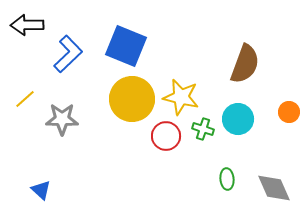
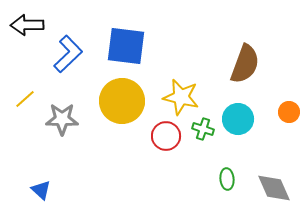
blue square: rotated 15 degrees counterclockwise
yellow circle: moved 10 px left, 2 px down
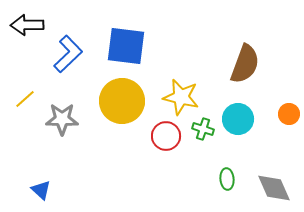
orange circle: moved 2 px down
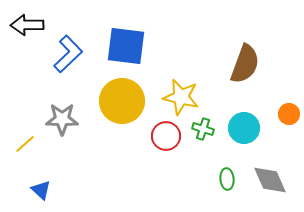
yellow line: moved 45 px down
cyan circle: moved 6 px right, 9 px down
gray diamond: moved 4 px left, 8 px up
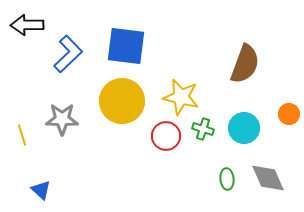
yellow line: moved 3 px left, 9 px up; rotated 65 degrees counterclockwise
gray diamond: moved 2 px left, 2 px up
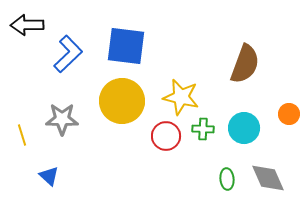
green cross: rotated 15 degrees counterclockwise
blue triangle: moved 8 px right, 14 px up
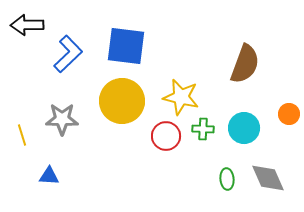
blue triangle: rotated 40 degrees counterclockwise
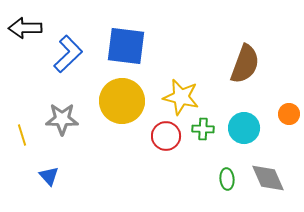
black arrow: moved 2 px left, 3 px down
blue triangle: rotated 45 degrees clockwise
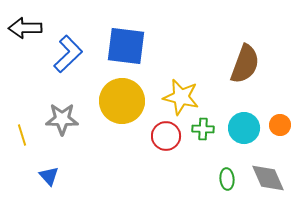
orange circle: moved 9 px left, 11 px down
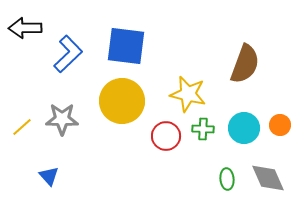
yellow star: moved 7 px right, 3 px up
yellow line: moved 8 px up; rotated 65 degrees clockwise
